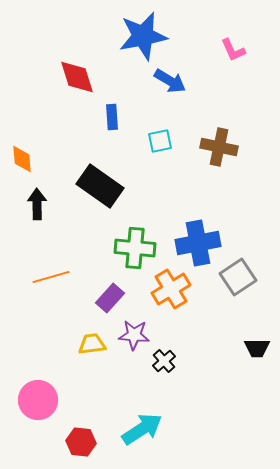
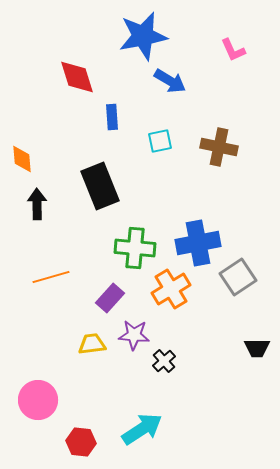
black rectangle: rotated 33 degrees clockwise
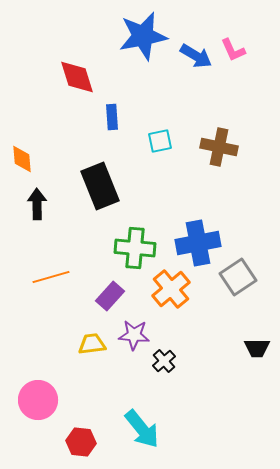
blue arrow: moved 26 px right, 25 px up
orange cross: rotated 9 degrees counterclockwise
purple rectangle: moved 2 px up
cyan arrow: rotated 84 degrees clockwise
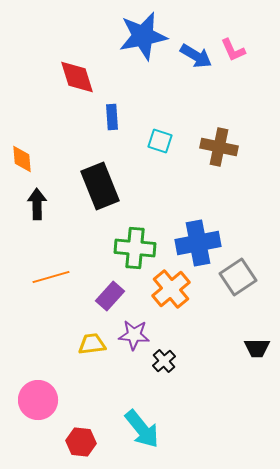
cyan square: rotated 30 degrees clockwise
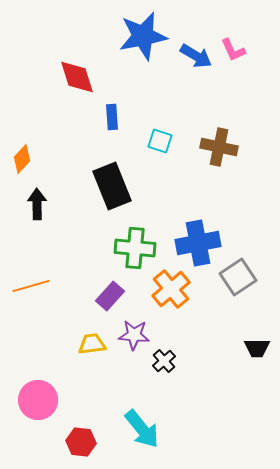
orange diamond: rotated 48 degrees clockwise
black rectangle: moved 12 px right
orange line: moved 20 px left, 9 px down
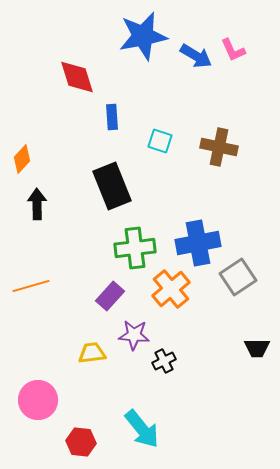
green cross: rotated 12 degrees counterclockwise
yellow trapezoid: moved 9 px down
black cross: rotated 15 degrees clockwise
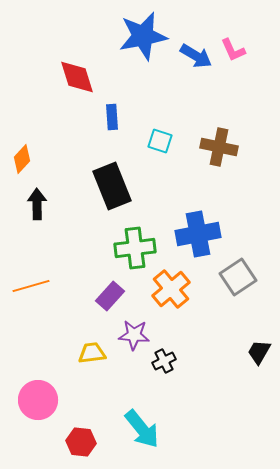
blue cross: moved 9 px up
black trapezoid: moved 2 px right, 4 px down; rotated 120 degrees clockwise
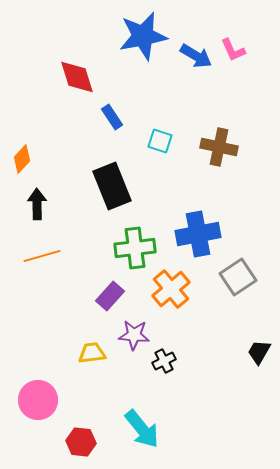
blue rectangle: rotated 30 degrees counterclockwise
orange line: moved 11 px right, 30 px up
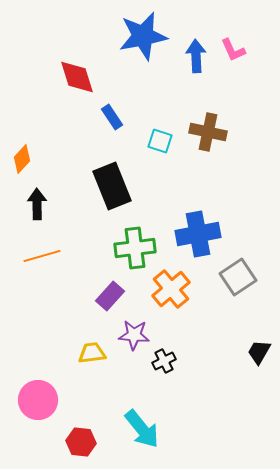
blue arrow: rotated 124 degrees counterclockwise
brown cross: moved 11 px left, 15 px up
